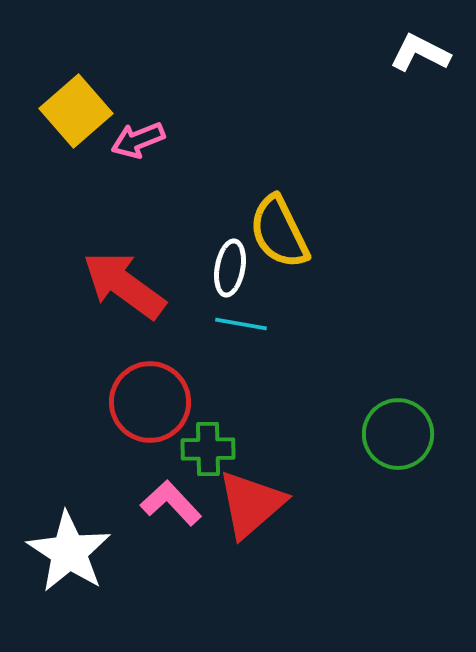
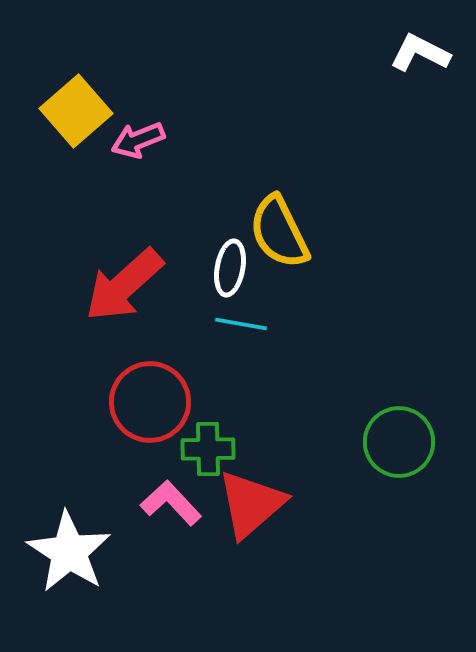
red arrow: rotated 78 degrees counterclockwise
green circle: moved 1 px right, 8 px down
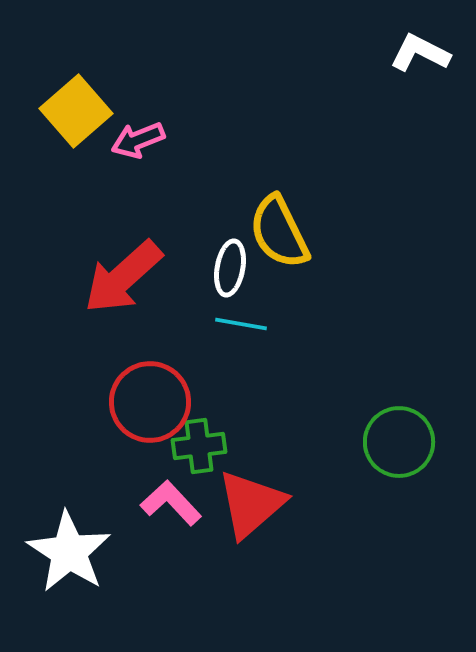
red arrow: moved 1 px left, 8 px up
green cross: moved 9 px left, 3 px up; rotated 6 degrees counterclockwise
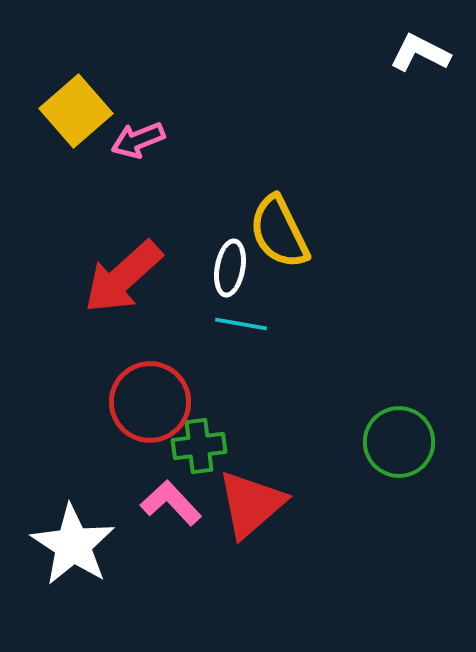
white star: moved 4 px right, 7 px up
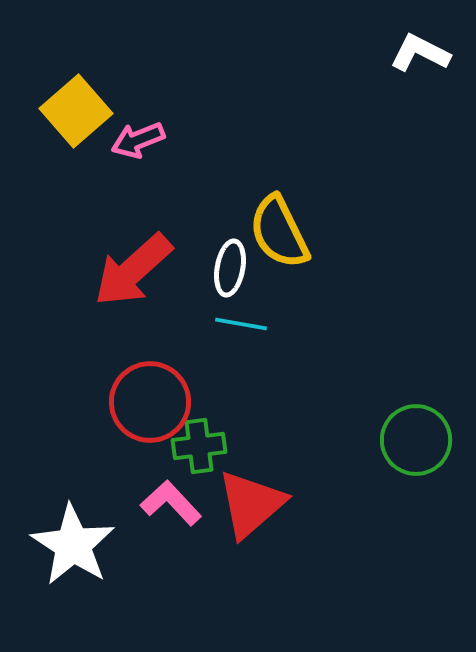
red arrow: moved 10 px right, 7 px up
green circle: moved 17 px right, 2 px up
